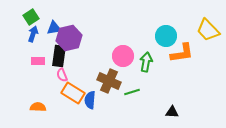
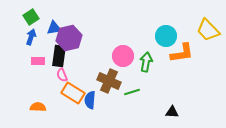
blue arrow: moved 2 px left, 3 px down
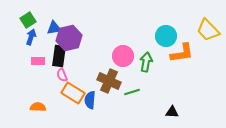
green square: moved 3 px left, 3 px down
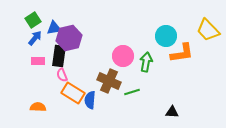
green square: moved 5 px right
blue arrow: moved 4 px right, 1 px down; rotated 21 degrees clockwise
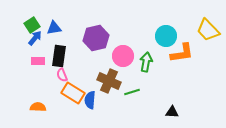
green square: moved 1 px left, 5 px down
purple hexagon: moved 27 px right
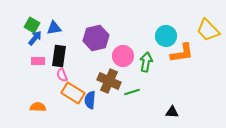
green square: rotated 28 degrees counterclockwise
